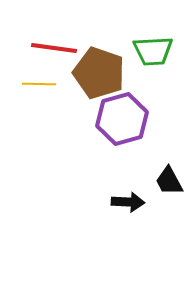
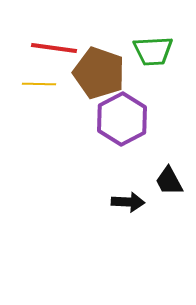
purple hexagon: rotated 12 degrees counterclockwise
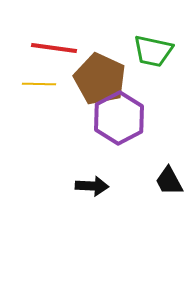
green trapezoid: rotated 15 degrees clockwise
brown pentagon: moved 1 px right, 6 px down; rotated 6 degrees clockwise
purple hexagon: moved 3 px left, 1 px up
black arrow: moved 36 px left, 16 px up
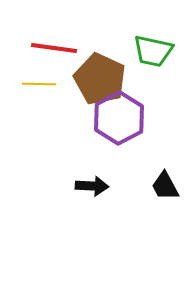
black trapezoid: moved 4 px left, 5 px down
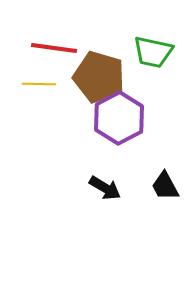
green trapezoid: moved 1 px down
brown pentagon: moved 1 px left, 2 px up; rotated 9 degrees counterclockwise
black arrow: moved 13 px right, 2 px down; rotated 28 degrees clockwise
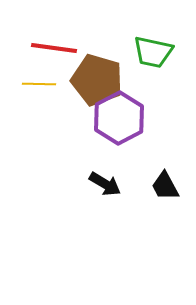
brown pentagon: moved 2 px left, 3 px down
black arrow: moved 4 px up
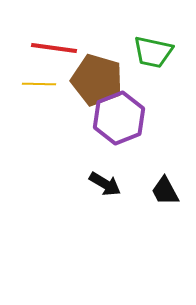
purple hexagon: rotated 6 degrees clockwise
black trapezoid: moved 5 px down
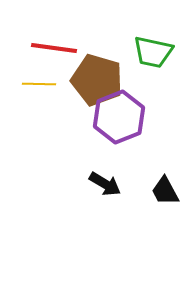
purple hexagon: moved 1 px up
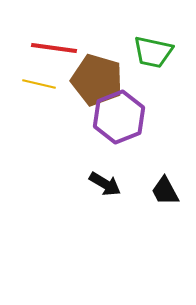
yellow line: rotated 12 degrees clockwise
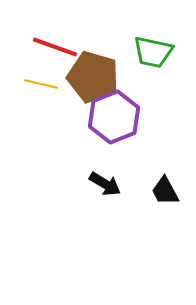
red line: moved 1 px right, 1 px up; rotated 12 degrees clockwise
brown pentagon: moved 4 px left, 3 px up
yellow line: moved 2 px right
purple hexagon: moved 5 px left
